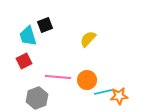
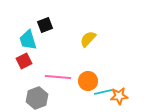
cyan trapezoid: moved 4 px down
orange circle: moved 1 px right, 1 px down
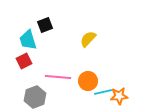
gray hexagon: moved 2 px left, 1 px up
